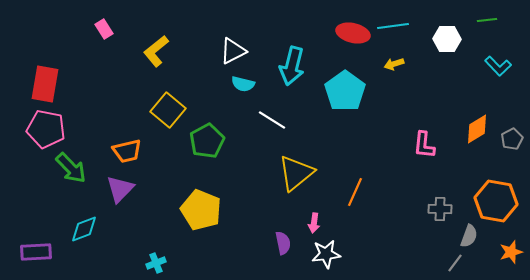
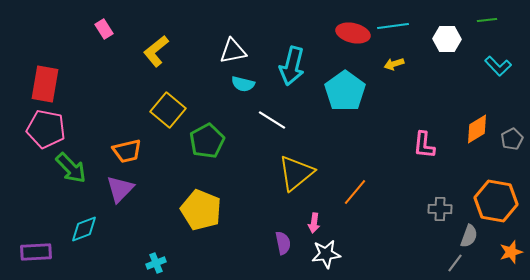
white triangle: rotated 16 degrees clockwise
orange line: rotated 16 degrees clockwise
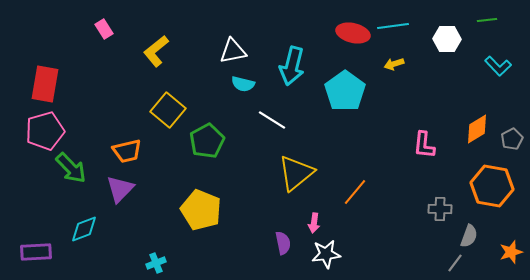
pink pentagon: moved 1 px left, 2 px down; rotated 27 degrees counterclockwise
orange hexagon: moved 4 px left, 15 px up
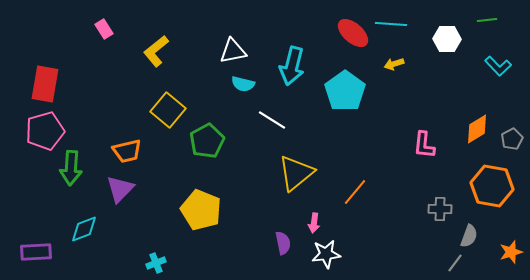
cyan line: moved 2 px left, 2 px up; rotated 12 degrees clockwise
red ellipse: rotated 28 degrees clockwise
green arrow: rotated 48 degrees clockwise
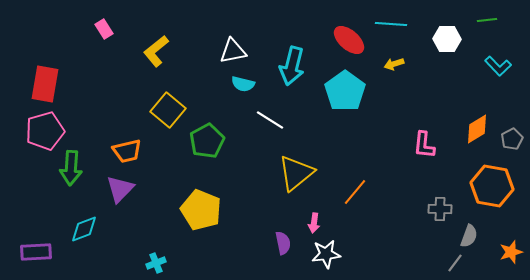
red ellipse: moved 4 px left, 7 px down
white line: moved 2 px left
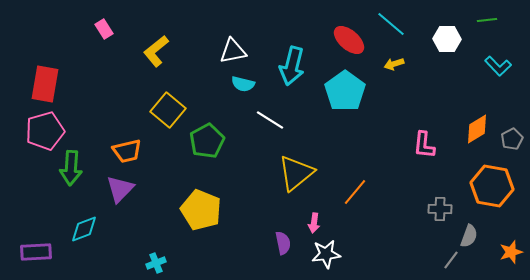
cyan line: rotated 36 degrees clockwise
gray line: moved 4 px left, 3 px up
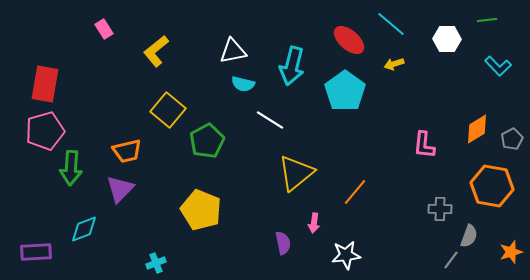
white star: moved 20 px right, 1 px down
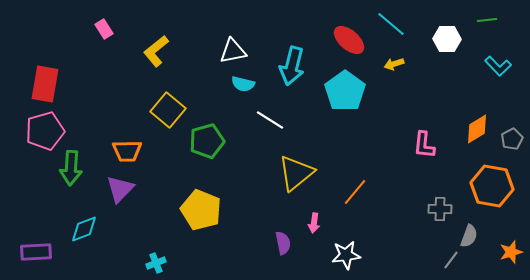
green pentagon: rotated 12 degrees clockwise
orange trapezoid: rotated 12 degrees clockwise
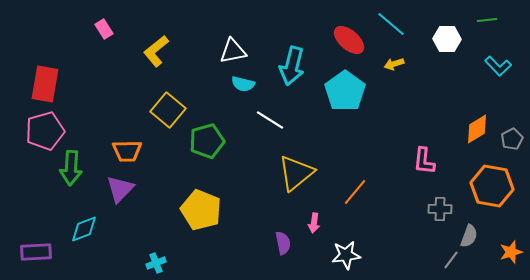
pink L-shape: moved 16 px down
